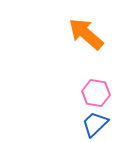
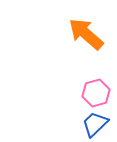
pink hexagon: rotated 24 degrees counterclockwise
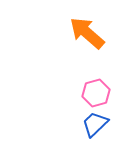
orange arrow: moved 1 px right, 1 px up
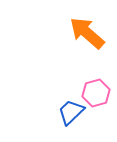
blue trapezoid: moved 24 px left, 12 px up
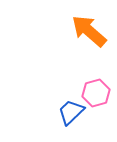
orange arrow: moved 2 px right, 2 px up
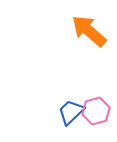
pink hexagon: moved 18 px down
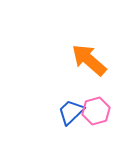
orange arrow: moved 29 px down
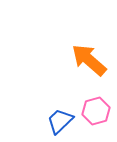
blue trapezoid: moved 11 px left, 9 px down
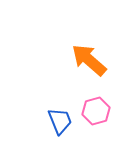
blue trapezoid: rotated 112 degrees clockwise
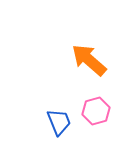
blue trapezoid: moved 1 px left, 1 px down
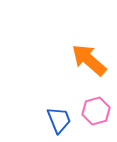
blue trapezoid: moved 2 px up
